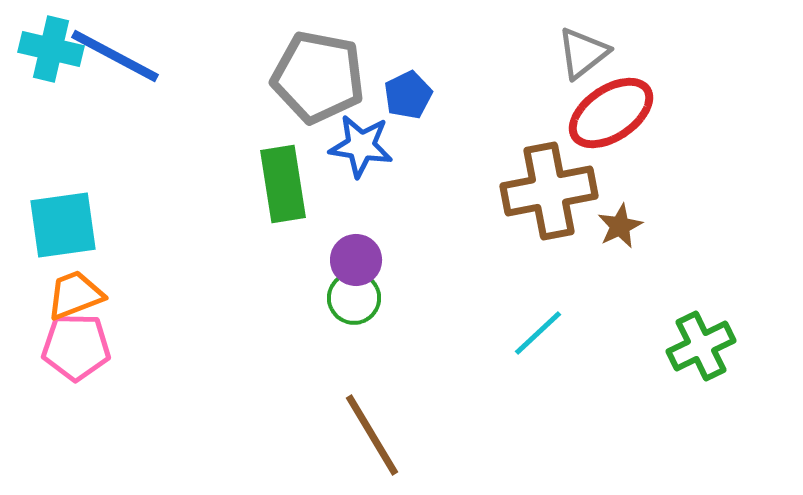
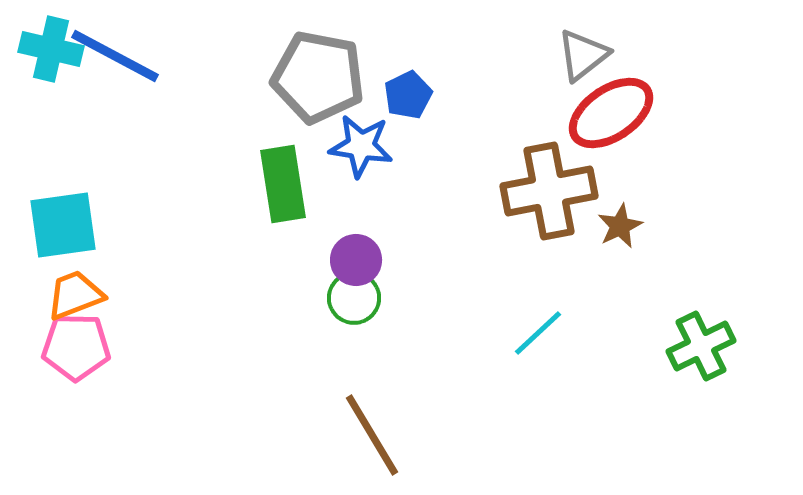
gray triangle: moved 2 px down
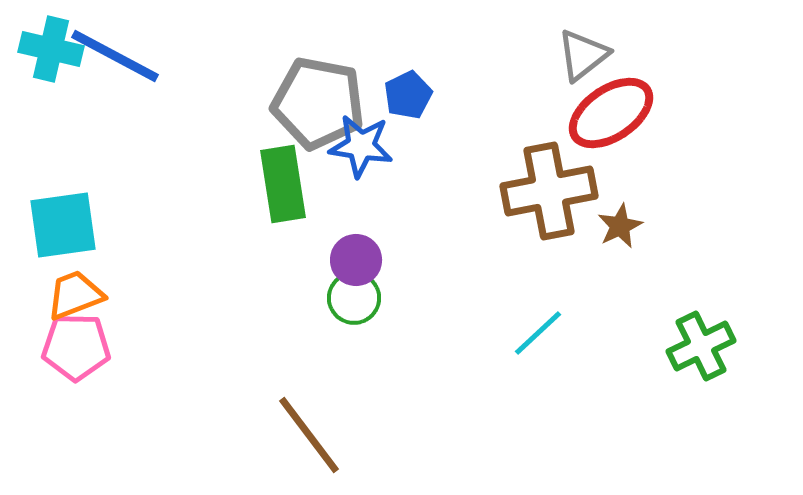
gray pentagon: moved 26 px down
brown line: moved 63 px left; rotated 6 degrees counterclockwise
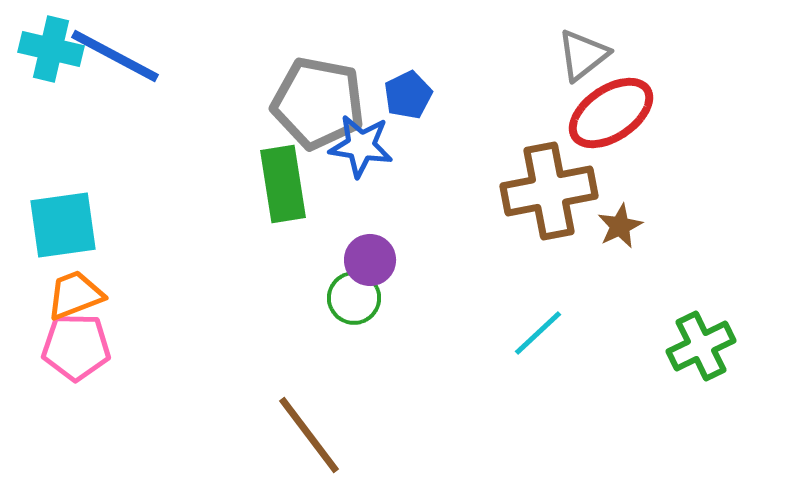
purple circle: moved 14 px right
